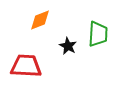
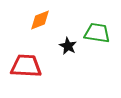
green trapezoid: moved 1 px left, 1 px up; rotated 84 degrees counterclockwise
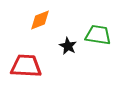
green trapezoid: moved 1 px right, 2 px down
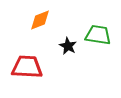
red trapezoid: moved 1 px right, 1 px down
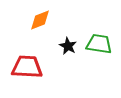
green trapezoid: moved 1 px right, 9 px down
